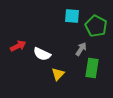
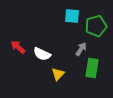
green pentagon: rotated 30 degrees clockwise
red arrow: moved 1 px down; rotated 112 degrees counterclockwise
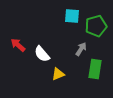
red arrow: moved 2 px up
white semicircle: rotated 24 degrees clockwise
green rectangle: moved 3 px right, 1 px down
yellow triangle: rotated 24 degrees clockwise
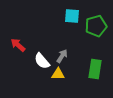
gray arrow: moved 19 px left, 7 px down
white semicircle: moved 7 px down
yellow triangle: rotated 24 degrees clockwise
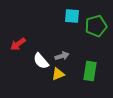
red arrow: moved 1 px up; rotated 77 degrees counterclockwise
gray arrow: rotated 40 degrees clockwise
white semicircle: moved 1 px left
green rectangle: moved 5 px left, 2 px down
yellow triangle: rotated 24 degrees counterclockwise
